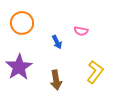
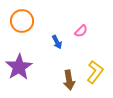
orange circle: moved 2 px up
pink semicircle: rotated 56 degrees counterclockwise
brown arrow: moved 13 px right
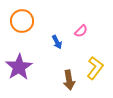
yellow L-shape: moved 4 px up
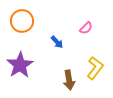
pink semicircle: moved 5 px right, 3 px up
blue arrow: rotated 16 degrees counterclockwise
purple star: moved 1 px right, 2 px up
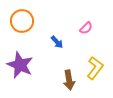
purple star: rotated 16 degrees counterclockwise
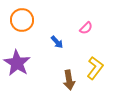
orange circle: moved 1 px up
purple star: moved 3 px left, 2 px up; rotated 8 degrees clockwise
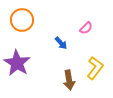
blue arrow: moved 4 px right, 1 px down
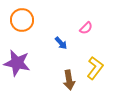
purple star: rotated 20 degrees counterclockwise
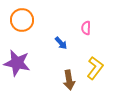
pink semicircle: rotated 136 degrees clockwise
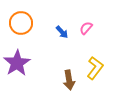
orange circle: moved 1 px left, 3 px down
pink semicircle: rotated 40 degrees clockwise
blue arrow: moved 1 px right, 11 px up
purple star: rotated 28 degrees clockwise
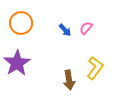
blue arrow: moved 3 px right, 2 px up
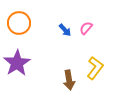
orange circle: moved 2 px left
